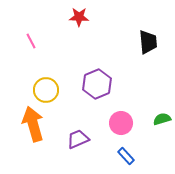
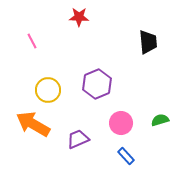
pink line: moved 1 px right
yellow circle: moved 2 px right
green semicircle: moved 2 px left, 1 px down
orange arrow: rotated 44 degrees counterclockwise
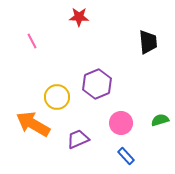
yellow circle: moved 9 px right, 7 px down
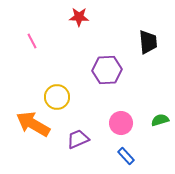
purple hexagon: moved 10 px right, 14 px up; rotated 20 degrees clockwise
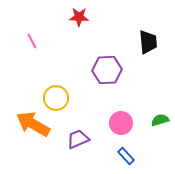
yellow circle: moved 1 px left, 1 px down
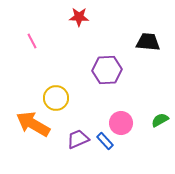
black trapezoid: rotated 80 degrees counterclockwise
green semicircle: rotated 12 degrees counterclockwise
blue rectangle: moved 21 px left, 15 px up
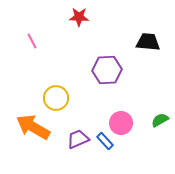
orange arrow: moved 3 px down
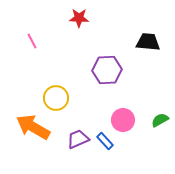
red star: moved 1 px down
pink circle: moved 2 px right, 3 px up
